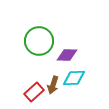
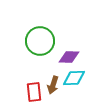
green circle: moved 1 px right
purple diamond: moved 2 px right, 2 px down
red rectangle: rotated 54 degrees counterclockwise
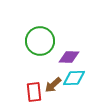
brown arrow: rotated 30 degrees clockwise
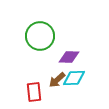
green circle: moved 5 px up
brown arrow: moved 4 px right, 5 px up
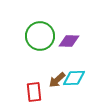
purple diamond: moved 16 px up
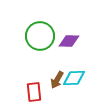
brown arrow: rotated 18 degrees counterclockwise
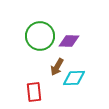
brown arrow: moved 13 px up
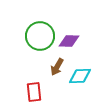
cyan diamond: moved 6 px right, 2 px up
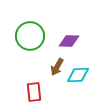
green circle: moved 10 px left
cyan diamond: moved 2 px left, 1 px up
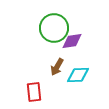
green circle: moved 24 px right, 8 px up
purple diamond: moved 3 px right; rotated 10 degrees counterclockwise
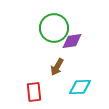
cyan diamond: moved 2 px right, 12 px down
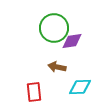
brown arrow: rotated 72 degrees clockwise
